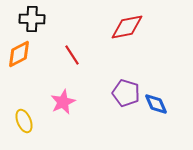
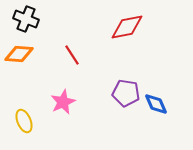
black cross: moved 6 px left; rotated 20 degrees clockwise
orange diamond: rotated 32 degrees clockwise
purple pentagon: rotated 8 degrees counterclockwise
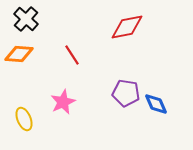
black cross: rotated 20 degrees clockwise
yellow ellipse: moved 2 px up
